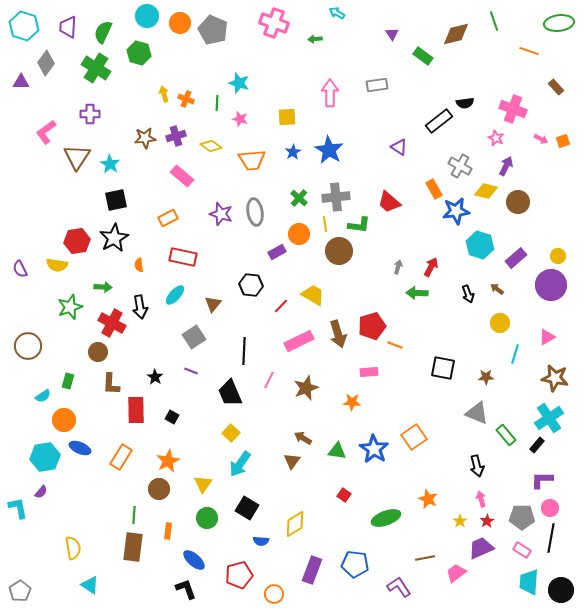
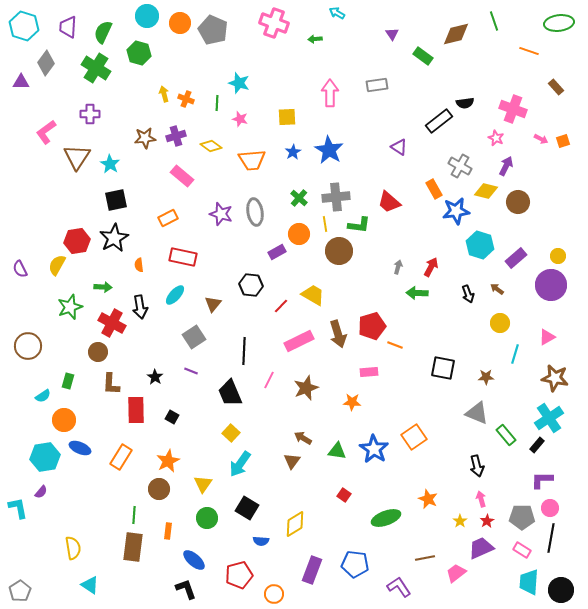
yellow semicircle at (57, 265): rotated 110 degrees clockwise
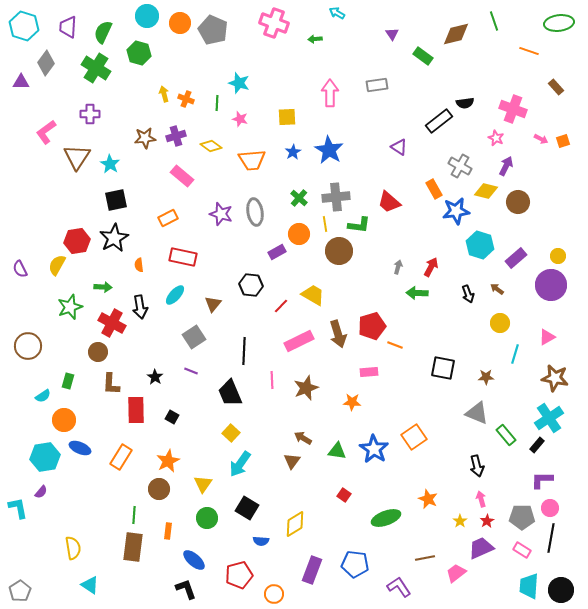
pink line at (269, 380): moved 3 px right; rotated 30 degrees counterclockwise
cyan trapezoid at (529, 582): moved 4 px down
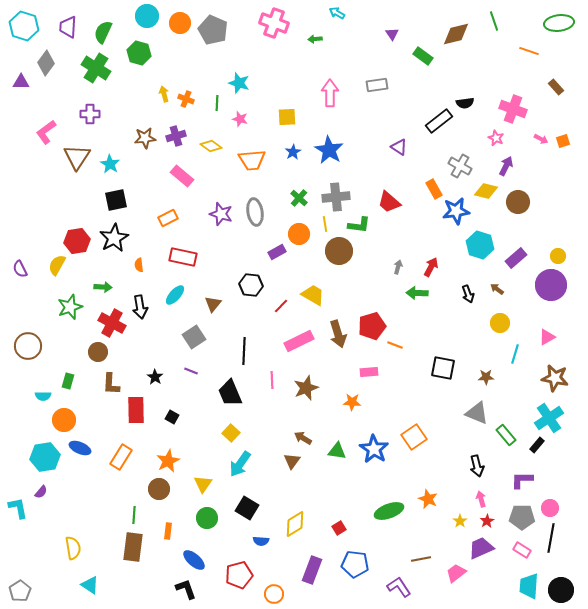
cyan semicircle at (43, 396): rotated 35 degrees clockwise
purple L-shape at (542, 480): moved 20 px left
red square at (344, 495): moved 5 px left, 33 px down; rotated 24 degrees clockwise
green ellipse at (386, 518): moved 3 px right, 7 px up
brown line at (425, 558): moved 4 px left, 1 px down
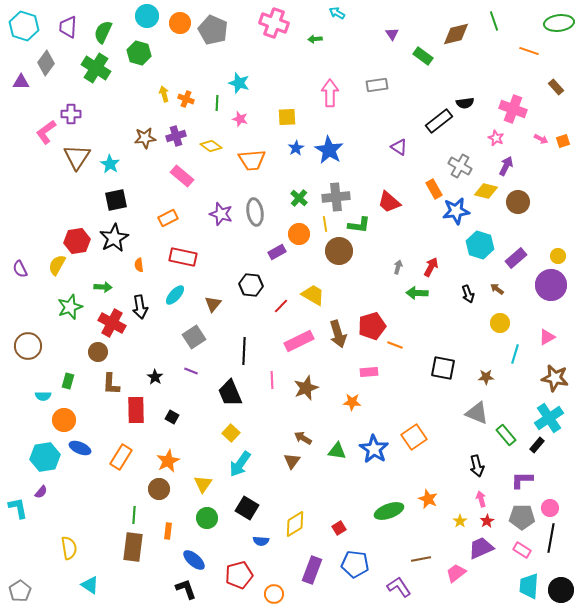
purple cross at (90, 114): moved 19 px left
blue star at (293, 152): moved 3 px right, 4 px up
yellow semicircle at (73, 548): moved 4 px left
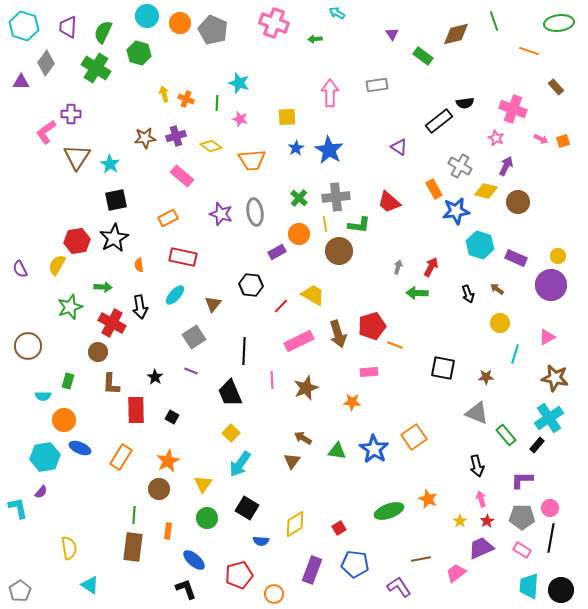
purple rectangle at (516, 258): rotated 65 degrees clockwise
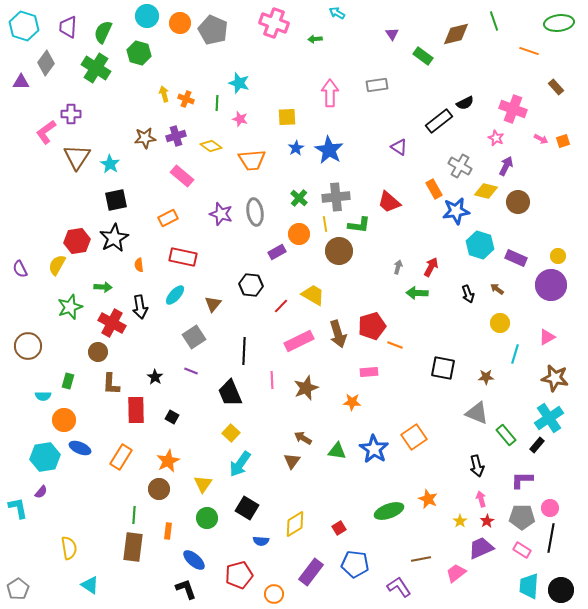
black semicircle at (465, 103): rotated 18 degrees counterclockwise
purple rectangle at (312, 570): moved 1 px left, 2 px down; rotated 16 degrees clockwise
gray pentagon at (20, 591): moved 2 px left, 2 px up
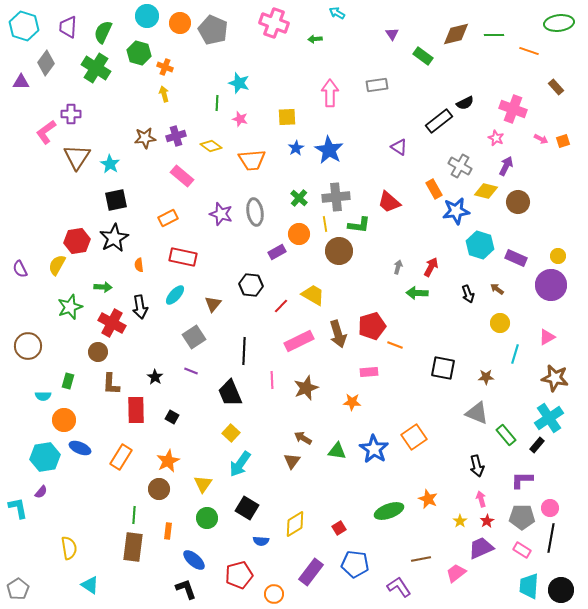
green line at (494, 21): moved 14 px down; rotated 72 degrees counterclockwise
orange cross at (186, 99): moved 21 px left, 32 px up
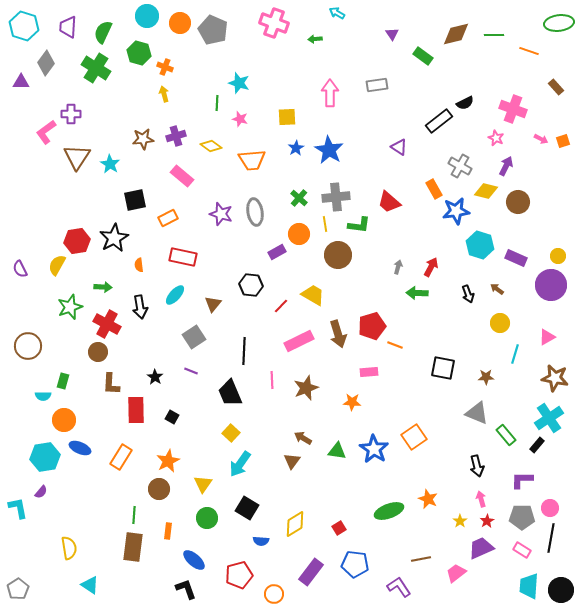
brown star at (145, 138): moved 2 px left, 1 px down
black square at (116, 200): moved 19 px right
brown circle at (339, 251): moved 1 px left, 4 px down
red cross at (112, 323): moved 5 px left, 1 px down
green rectangle at (68, 381): moved 5 px left
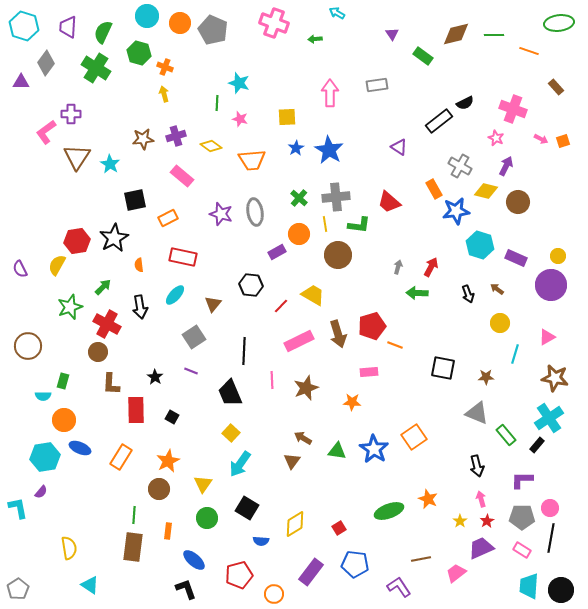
green arrow at (103, 287): rotated 48 degrees counterclockwise
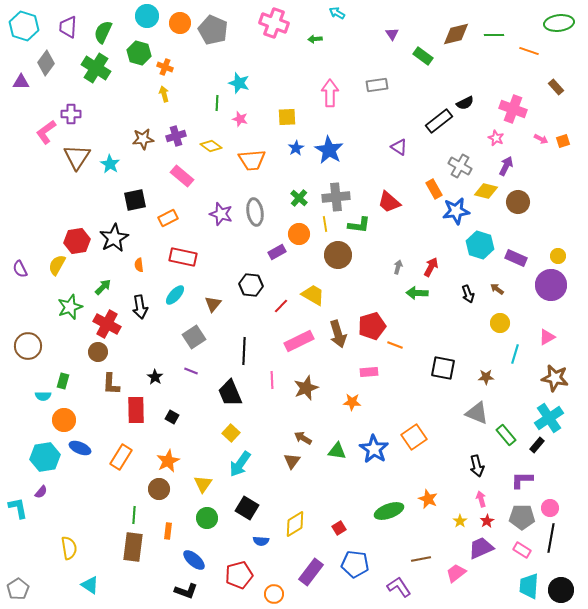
black L-shape at (186, 589): moved 2 px down; rotated 130 degrees clockwise
